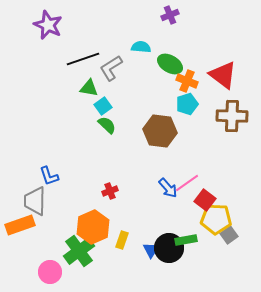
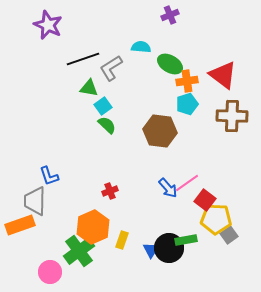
orange cross: rotated 30 degrees counterclockwise
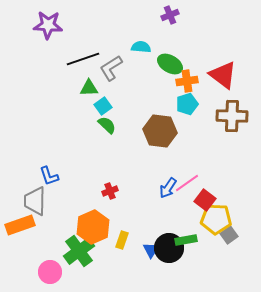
purple star: rotated 20 degrees counterclockwise
green triangle: rotated 12 degrees counterclockwise
blue arrow: rotated 75 degrees clockwise
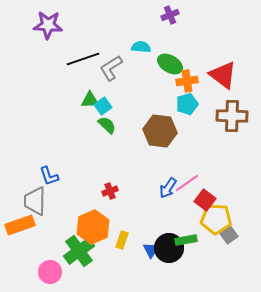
green triangle: moved 1 px right, 12 px down
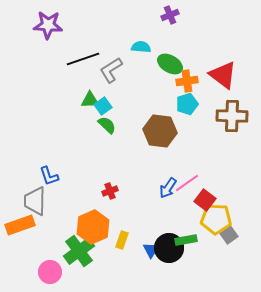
gray L-shape: moved 2 px down
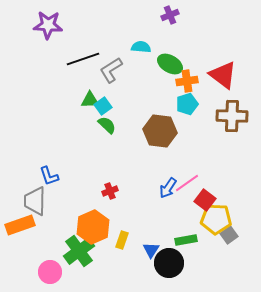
black circle: moved 15 px down
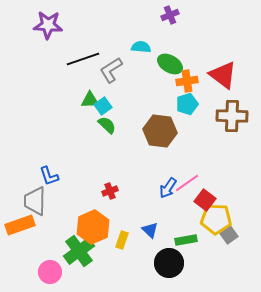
blue triangle: moved 1 px left, 20 px up; rotated 18 degrees counterclockwise
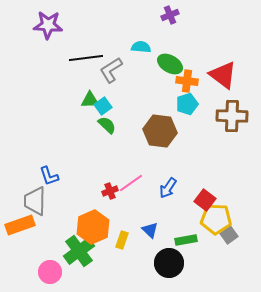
black line: moved 3 px right, 1 px up; rotated 12 degrees clockwise
orange cross: rotated 15 degrees clockwise
pink line: moved 56 px left
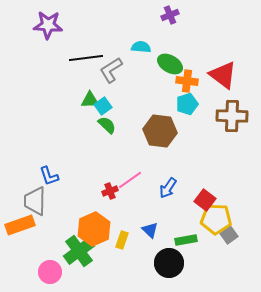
pink line: moved 1 px left, 3 px up
orange hexagon: moved 1 px right, 2 px down
